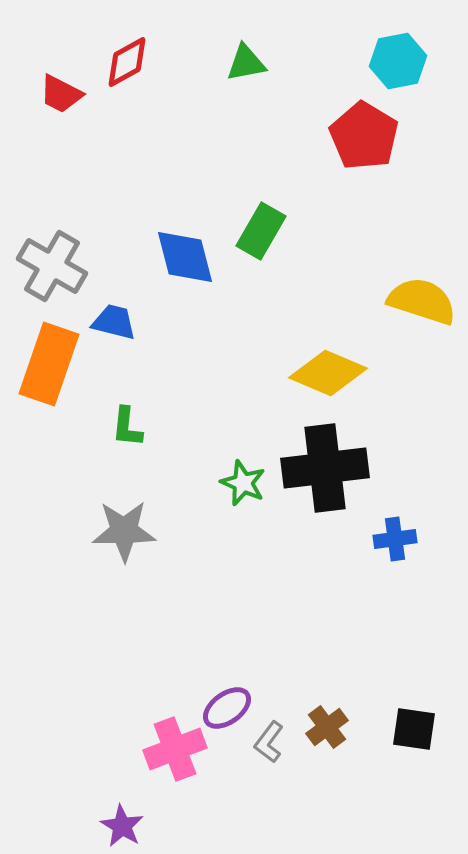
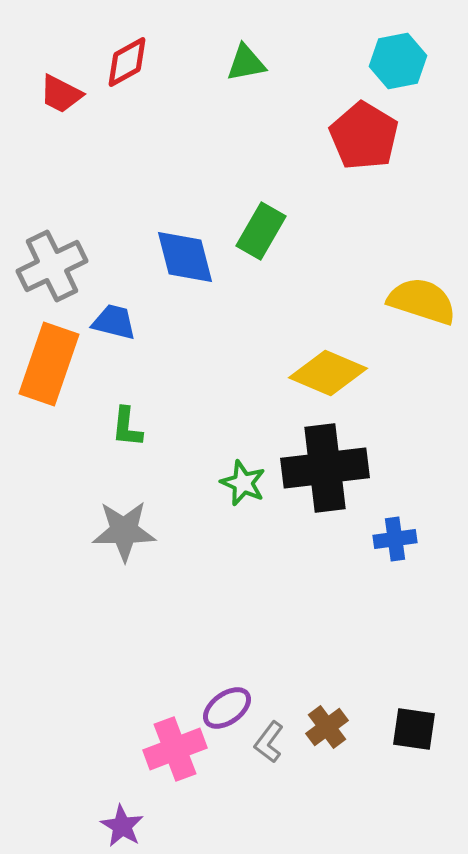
gray cross: rotated 34 degrees clockwise
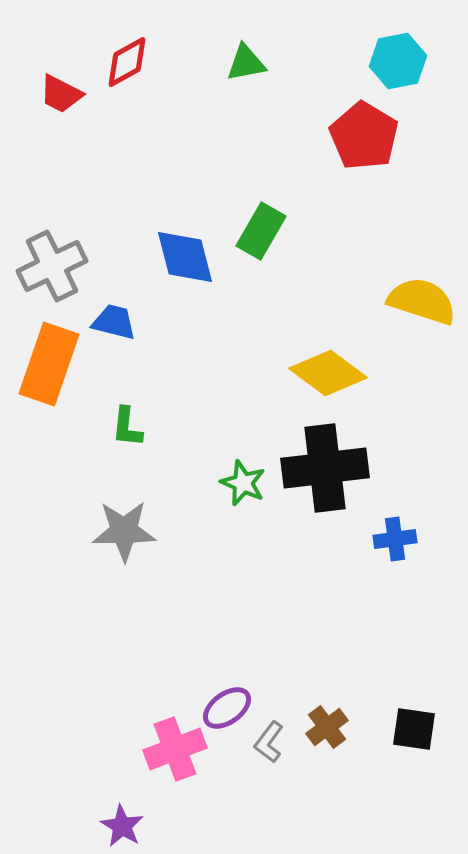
yellow diamond: rotated 14 degrees clockwise
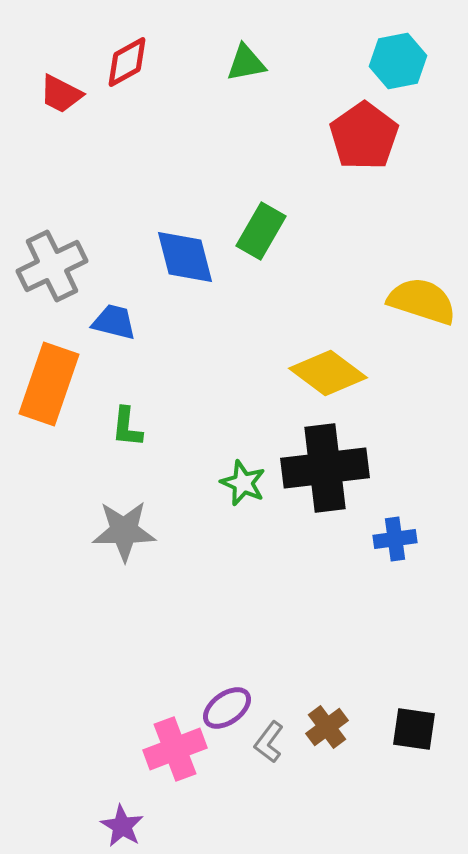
red pentagon: rotated 6 degrees clockwise
orange rectangle: moved 20 px down
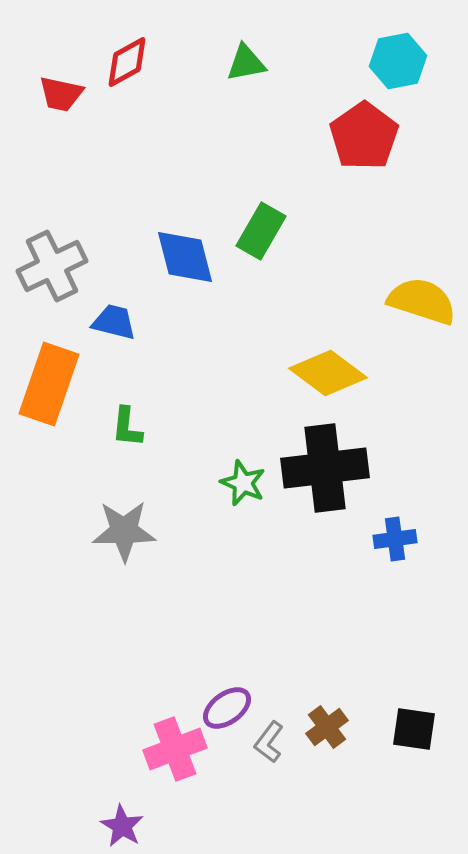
red trapezoid: rotated 15 degrees counterclockwise
